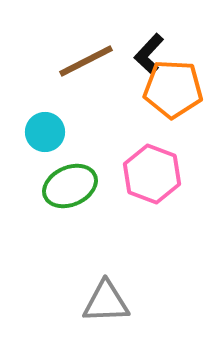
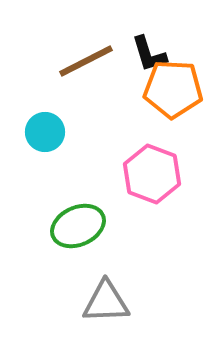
black L-shape: rotated 60 degrees counterclockwise
green ellipse: moved 8 px right, 40 px down
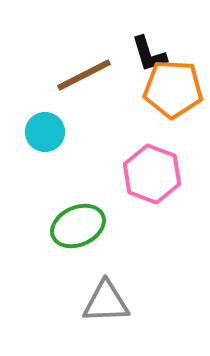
brown line: moved 2 px left, 14 px down
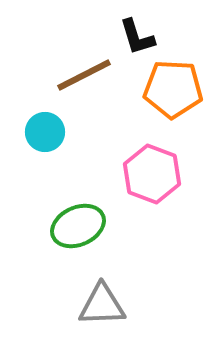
black L-shape: moved 12 px left, 17 px up
gray triangle: moved 4 px left, 3 px down
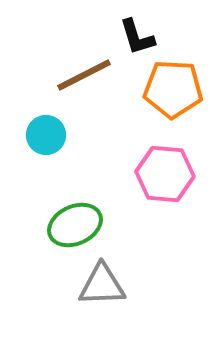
cyan circle: moved 1 px right, 3 px down
pink hexagon: moved 13 px right; rotated 16 degrees counterclockwise
green ellipse: moved 3 px left, 1 px up
gray triangle: moved 20 px up
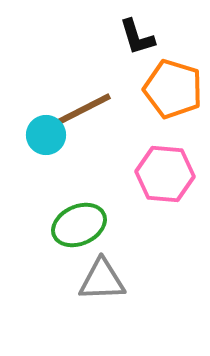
brown line: moved 34 px down
orange pentagon: rotated 14 degrees clockwise
green ellipse: moved 4 px right
gray triangle: moved 5 px up
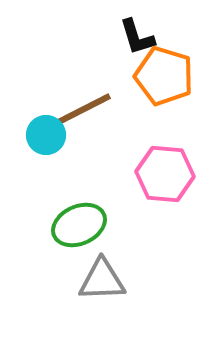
orange pentagon: moved 9 px left, 13 px up
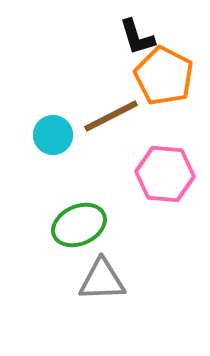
orange pentagon: rotated 10 degrees clockwise
brown line: moved 27 px right, 7 px down
cyan circle: moved 7 px right
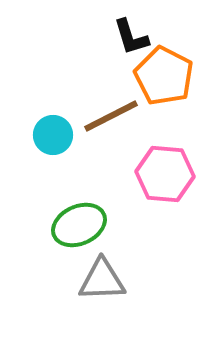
black L-shape: moved 6 px left
